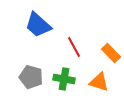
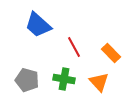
gray pentagon: moved 4 px left, 3 px down
orange triangle: rotated 30 degrees clockwise
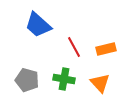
orange rectangle: moved 5 px left, 4 px up; rotated 60 degrees counterclockwise
orange triangle: moved 1 px right, 1 px down
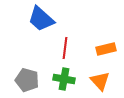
blue trapezoid: moved 3 px right, 6 px up
red line: moved 9 px left, 1 px down; rotated 35 degrees clockwise
orange triangle: moved 2 px up
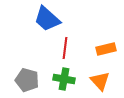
blue trapezoid: moved 6 px right
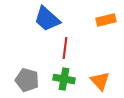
orange rectangle: moved 29 px up
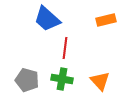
green cross: moved 2 px left
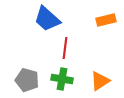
orange triangle: rotated 40 degrees clockwise
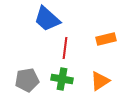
orange rectangle: moved 19 px down
gray pentagon: rotated 25 degrees counterclockwise
